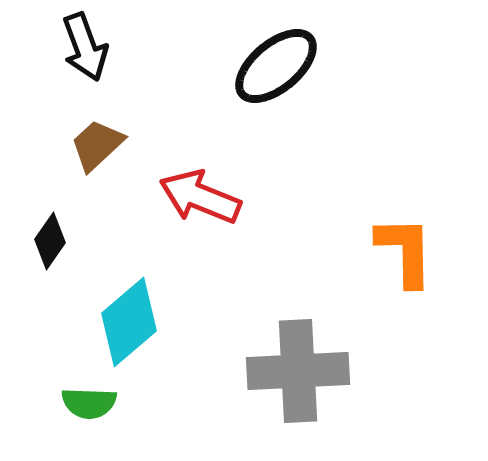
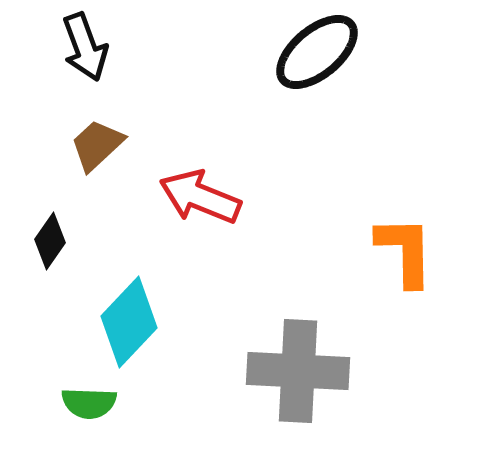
black ellipse: moved 41 px right, 14 px up
cyan diamond: rotated 6 degrees counterclockwise
gray cross: rotated 6 degrees clockwise
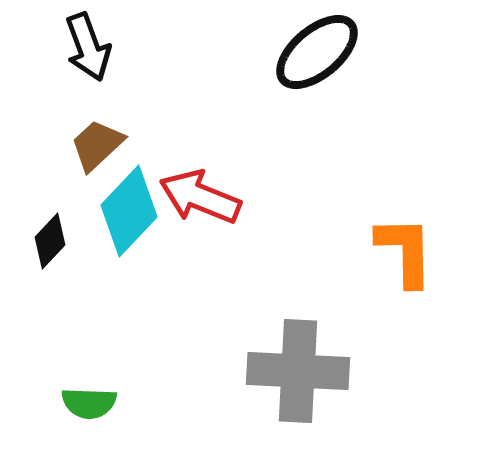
black arrow: moved 3 px right
black diamond: rotated 8 degrees clockwise
cyan diamond: moved 111 px up
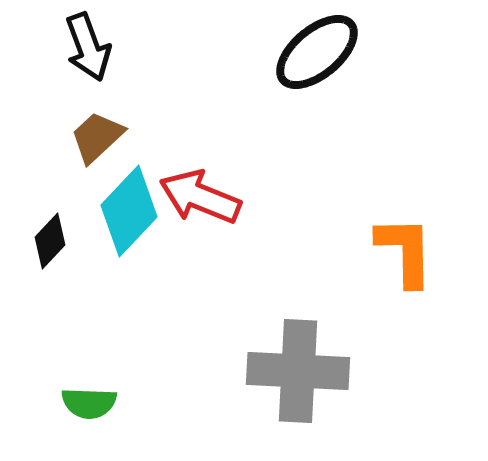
brown trapezoid: moved 8 px up
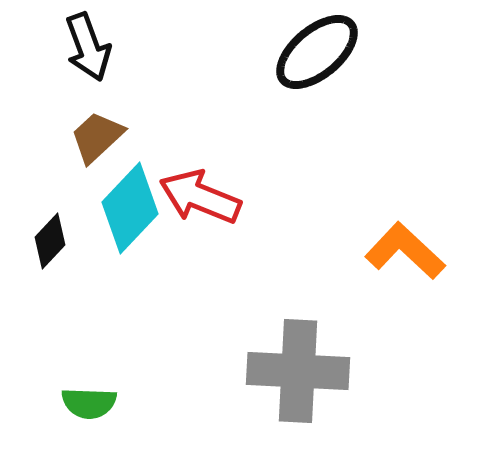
cyan diamond: moved 1 px right, 3 px up
orange L-shape: rotated 46 degrees counterclockwise
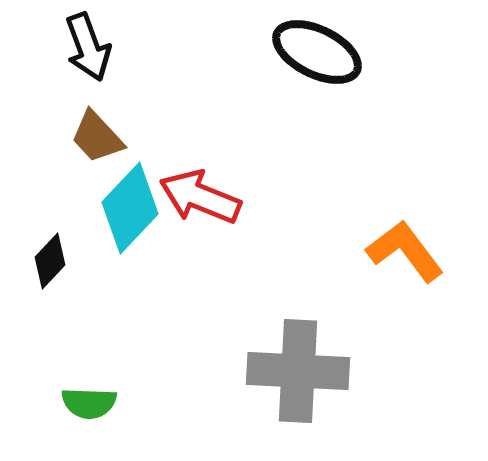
black ellipse: rotated 66 degrees clockwise
brown trapezoid: rotated 90 degrees counterclockwise
black diamond: moved 20 px down
orange L-shape: rotated 10 degrees clockwise
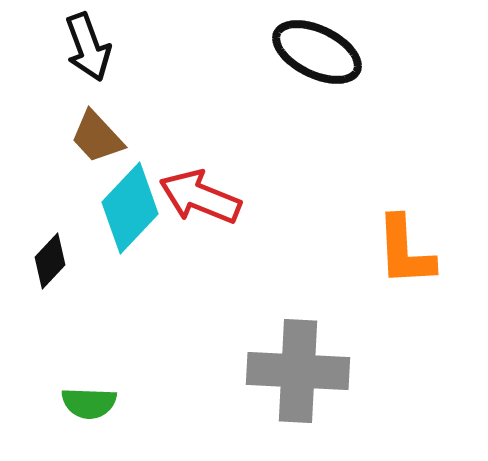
orange L-shape: rotated 146 degrees counterclockwise
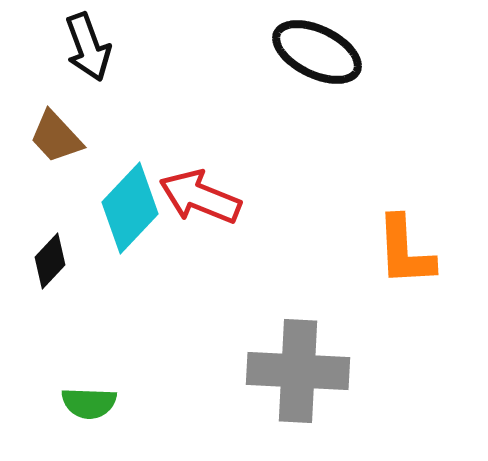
brown trapezoid: moved 41 px left
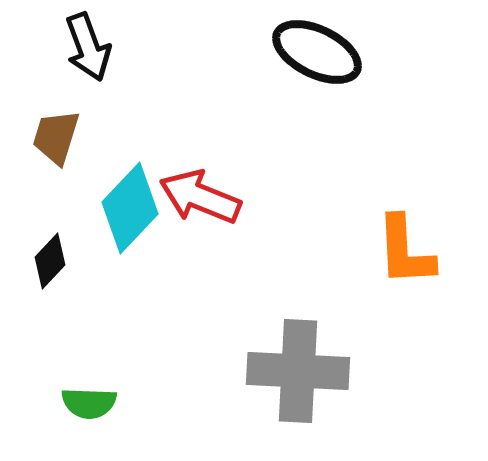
brown trapezoid: rotated 60 degrees clockwise
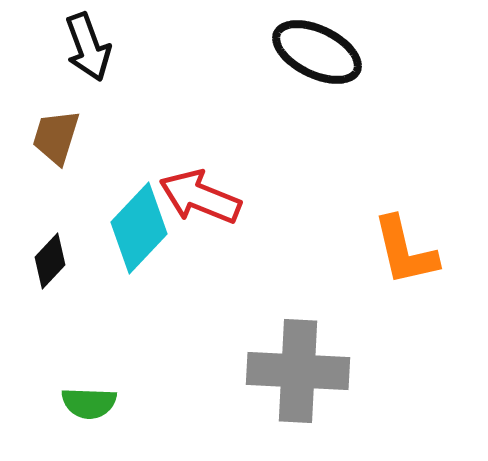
cyan diamond: moved 9 px right, 20 px down
orange L-shape: rotated 10 degrees counterclockwise
